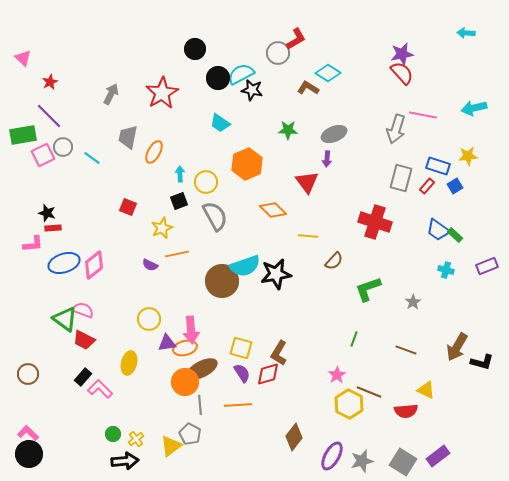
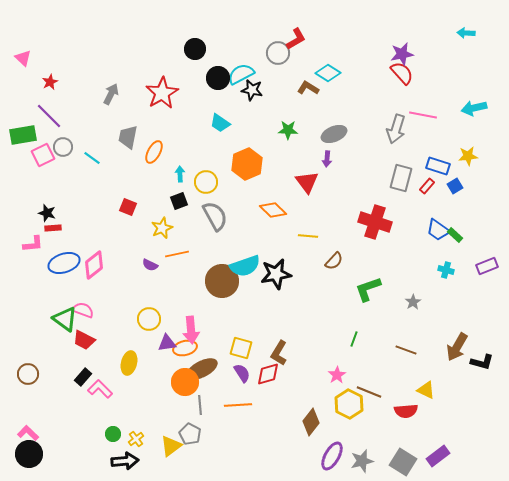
brown diamond at (294, 437): moved 17 px right, 15 px up
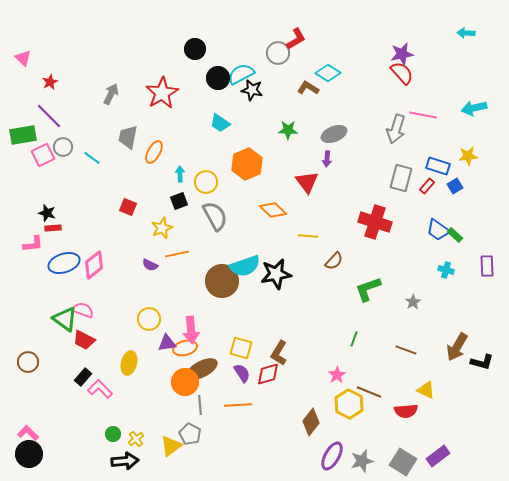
purple rectangle at (487, 266): rotated 70 degrees counterclockwise
brown circle at (28, 374): moved 12 px up
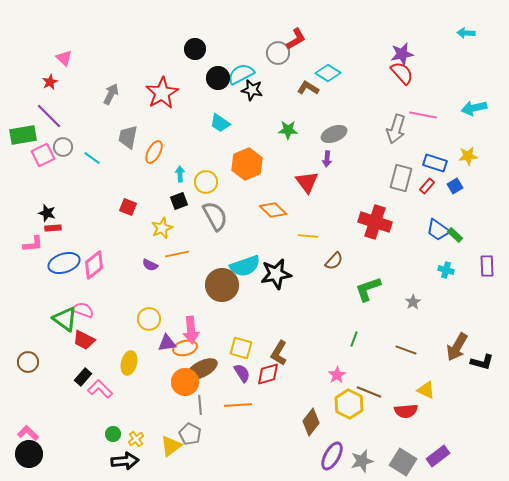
pink triangle at (23, 58): moved 41 px right
blue rectangle at (438, 166): moved 3 px left, 3 px up
brown circle at (222, 281): moved 4 px down
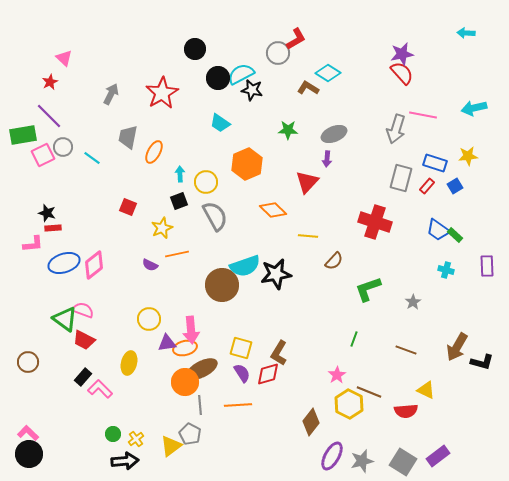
red triangle at (307, 182): rotated 20 degrees clockwise
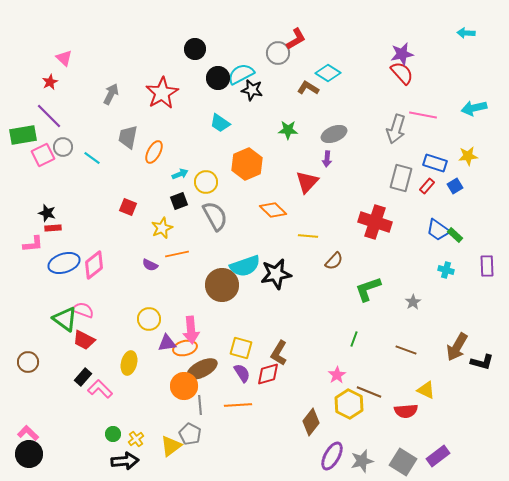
cyan arrow at (180, 174): rotated 70 degrees clockwise
orange circle at (185, 382): moved 1 px left, 4 px down
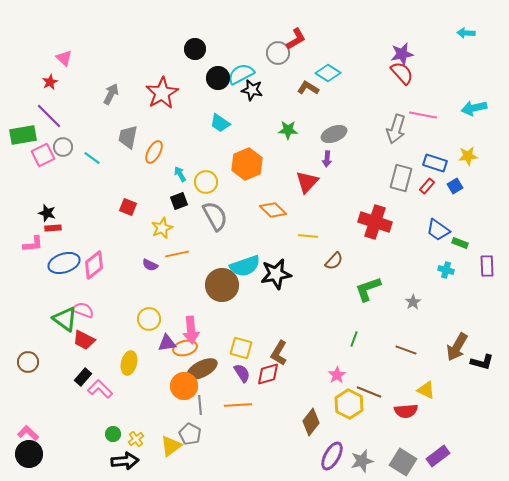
cyan arrow at (180, 174): rotated 98 degrees counterclockwise
green rectangle at (455, 235): moved 5 px right, 8 px down; rotated 21 degrees counterclockwise
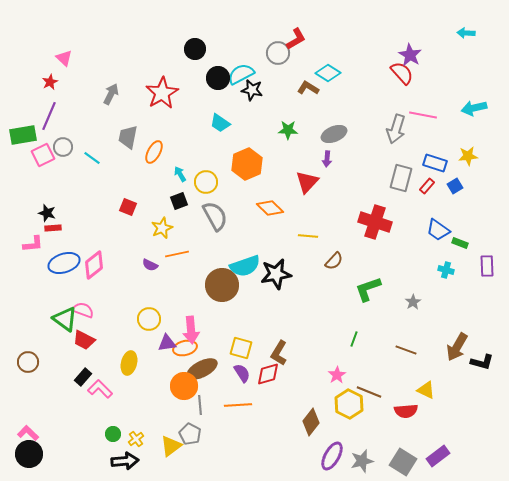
purple star at (402, 54): moved 8 px right, 1 px down; rotated 30 degrees counterclockwise
purple line at (49, 116): rotated 68 degrees clockwise
orange diamond at (273, 210): moved 3 px left, 2 px up
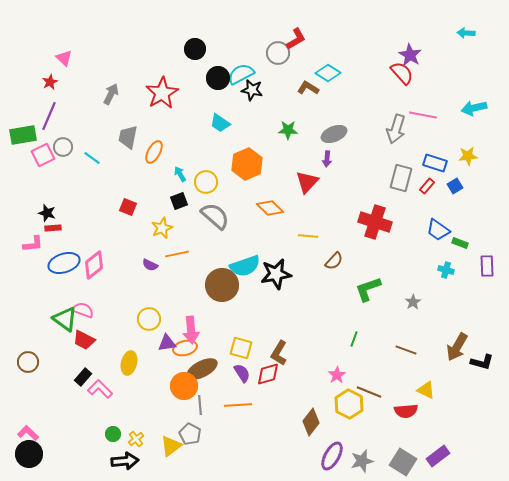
gray semicircle at (215, 216): rotated 20 degrees counterclockwise
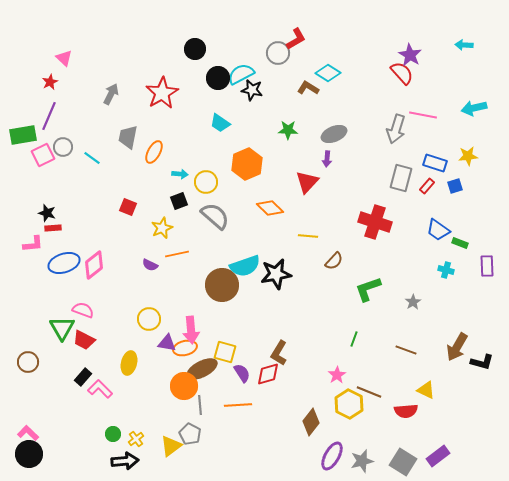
cyan arrow at (466, 33): moved 2 px left, 12 px down
cyan arrow at (180, 174): rotated 126 degrees clockwise
blue square at (455, 186): rotated 14 degrees clockwise
green triangle at (65, 319): moved 3 px left, 9 px down; rotated 24 degrees clockwise
purple triangle at (167, 343): rotated 18 degrees clockwise
yellow square at (241, 348): moved 16 px left, 4 px down
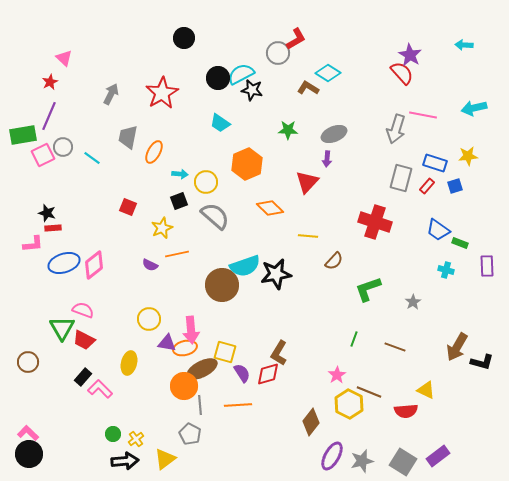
black circle at (195, 49): moved 11 px left, 11 px up
brown line at (406, 350): moved 11 px left, 3 px up
yellow triangle at (171, 446): moved 6 px left, 13 px down
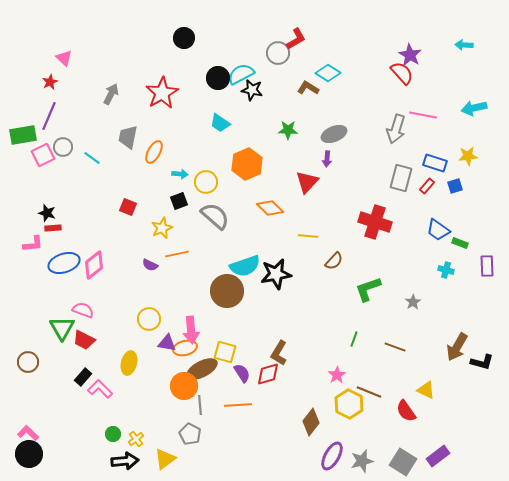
brown circle at (222, 285): moved 5 px right, 6 px down
red semicircle at (406, 411): rotated 60 degrees clockwise
